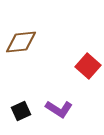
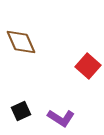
brown diamond: rotated 72 degrees clockwise
purple L-shape: moved 2 px right, 9 px down
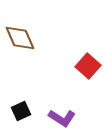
brown diamond: moved 1 px left, 4 px up
purple L-shape: moved 1 px right
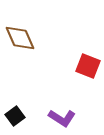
red square: rotated 20 degrees counterclockwise
black square: moved 6 px left, 5 px down; rotated 12 degrees counterclockwise
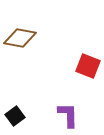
brown diamond: rotated 56 degrees counterclockwise
purple L-shape: moved 6 px right, 3 px up; rotated 124 degrees counterclockwise
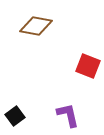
brown diamond: moved 16 px right, 12 px up
purple L-shape: rotated 12 degrees counterclockwise
